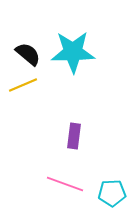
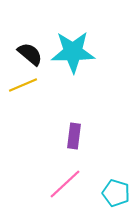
black semicircle: moved 2 px right
pink line: rotated 63 degrees counterclockwise
cyan pentagon: moved 4 px right; rotated 20 degrees clockwise
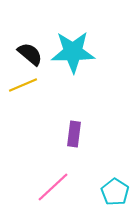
purple rectangle: moved 2 px up
pink line: moved 12 px left, 3 px down
cyan pentagon: moved 1 px left, 1 px up; rotated 16 degrees clockwise
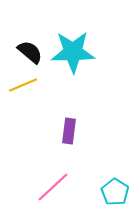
black semicircle: moved 2 px up
purple rectangle: moved 5 px left, 3 px up
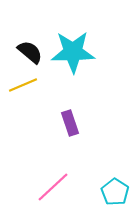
purple rectangle: moved 1 px right, 8 px up; rotated 25 degrees counterclockwise
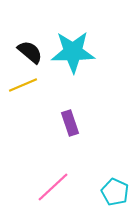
cyan pentagon: rotated 8 degrees counterclockwise
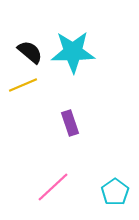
cyan pentagon: rotated 12 degrees clockwise
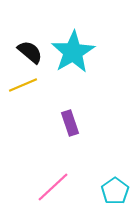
cyan star: rotated 30 degrees counterclockwise
cyan pentagon: moved 1 px up
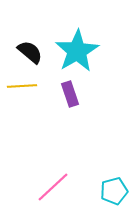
cyan star: moved 4 px right, 1 px up
yellow line: moved 1 px left, 1 px down; rotated 20 degrees clockwise
purple rectangle: moved 29 px up
cyan pentagon: moved 1 px left; rotated 20 degrees clockwise
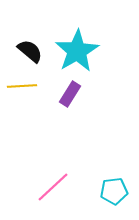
black semicircle: moved 1 px up
purple rectangle: rotated 50 degrees clockwise
cyan pentagon: rotated 8 degrees clockwise
